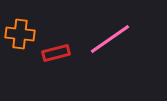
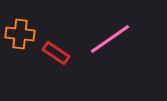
red rectangle: rotated 48 degrees clockwise
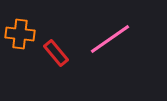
red rectangle: rotated 16 degrees clockwise
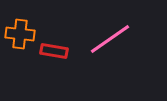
red rectangle: moved 2 px left, 2 px up; rotated 40 degrees counterclockwise
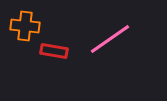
orange cross: moved 5 px right, 8 px up
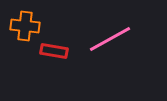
pink line: rotated 6 degrees clockwise
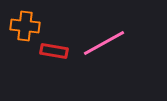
pink line: moved 6 px left, 4 px down
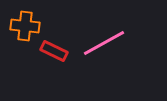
red rectangle: rotated 16 degrees clockwise
